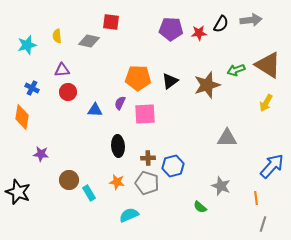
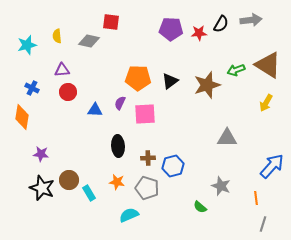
gray pentagon: moved 5 px down
black star: moved 24 px right, 4 px up
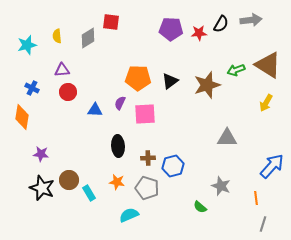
gray diamond: moved 1 px left, 3 px up; rotated 45 degrees counterclockwise
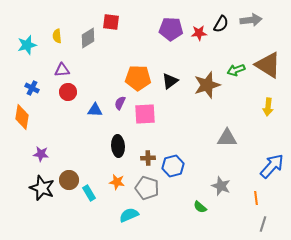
yellow arrow: moved 2 px right, 4 px down; rotated 24 degrees counterclockwise
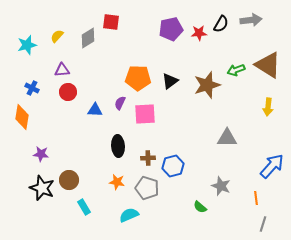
purple pentagon: rotated 15 degrees counterclockwise
yellow semicircle: rotated 48 degrees clockwise
cyan rectangle: moved 5 px left, 14 px down
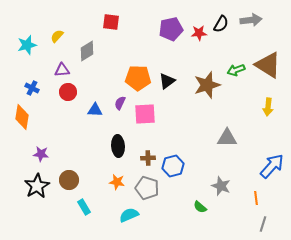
gray diamond: moved 1 px left, 13 px down
black triangle: moved 3 px left
black star: moved 5 px left, 2 px up; rotated 20 degrees clockwise
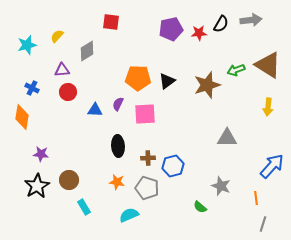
purple semicircle: moved 2 px left, 1 px down
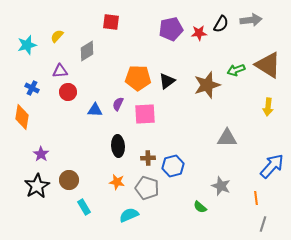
purple triangle: moved 2 px left, 1 px down
purple star: rotated 28 degrees clockwise
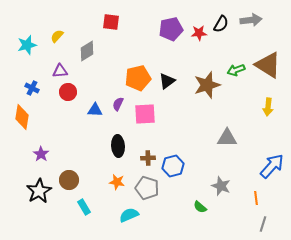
orange pentagon: rotated 15 degrees counterclockwise
black star: moved 2 px right, 5 px down
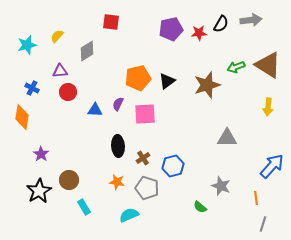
green arrow: moved 3 px up
brown cross: moved 5 px left; rotated 32 degrees counterclockwise
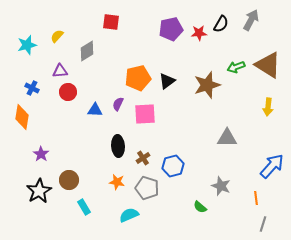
gray arrow: rotated 55 degrees counterclockwise
